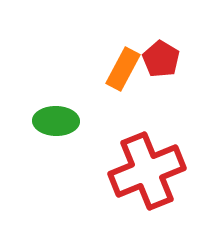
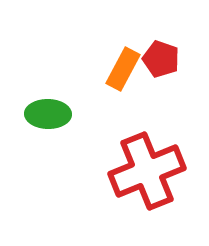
red pentagon: rotated 12 degrees counterclockwise
green ellipse: moved 8 px left, 7 px up
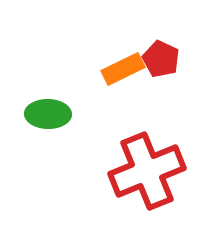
red pentagon: rotated 6 degrees clockwise
orange rectangle: rotated 36 degrees clockwise
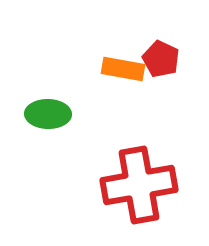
orange rectangle: rotated 36 degrees clockwise
red cross: moved 8 px left, 14 px down; rotated 12 degrees clockwise
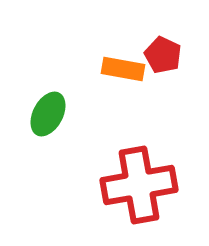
red pentagon: moved 2 px right, 4 px up
green ellipse: rotated 63 degrees counterclockwise
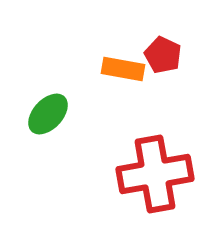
green ellipse: rotated 15 degrees clockwise
red cross: moved 16 px right, 11 px up
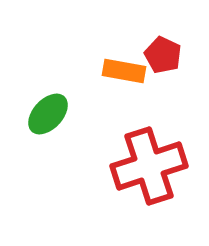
orange rectangle: moved 1 px right, 2 px down
red cross: moved 6 px left, 8 px up; rotated 8 degrees counterclockwise
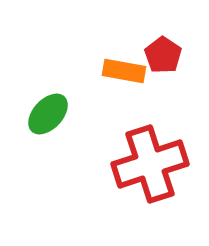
red pentagon: rotated 9 degrees clockwise
red cross: moved 1 px right, 2 px up
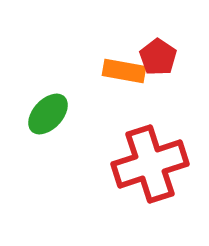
red pentagon: moved 5 px left, 2 px down
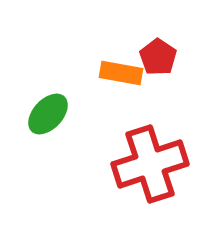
orange rectangle: moved 3 px left, 2 px down
